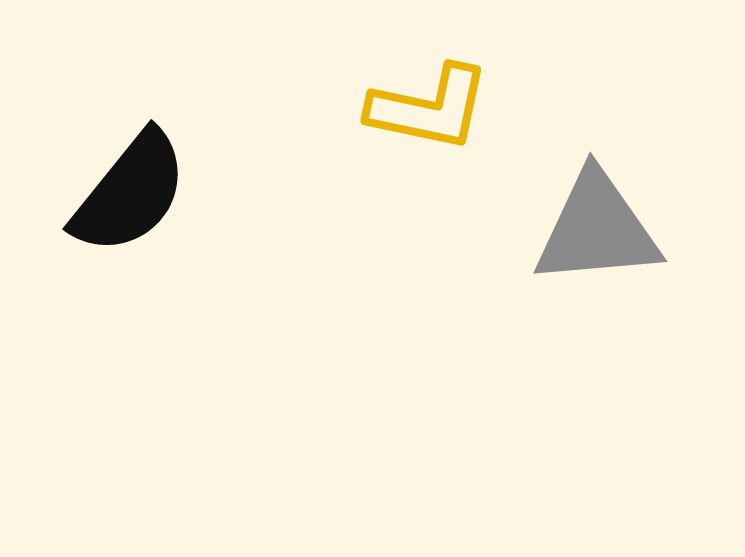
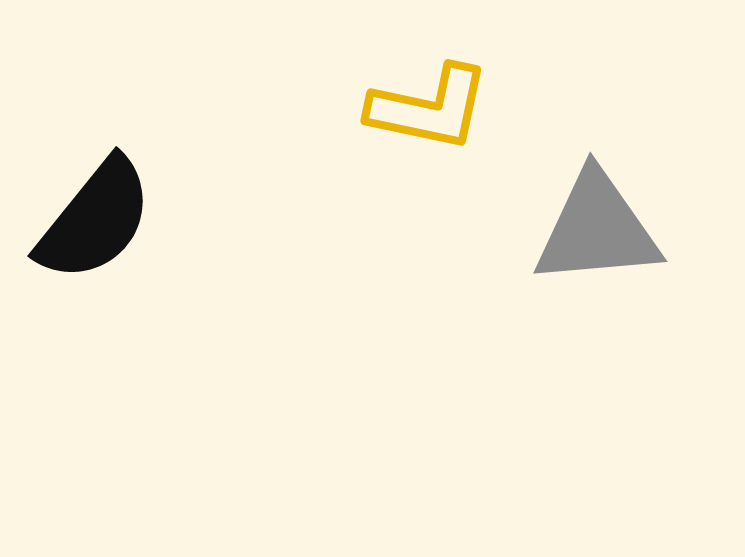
black semicircle: moved 35 px left, 27 px down
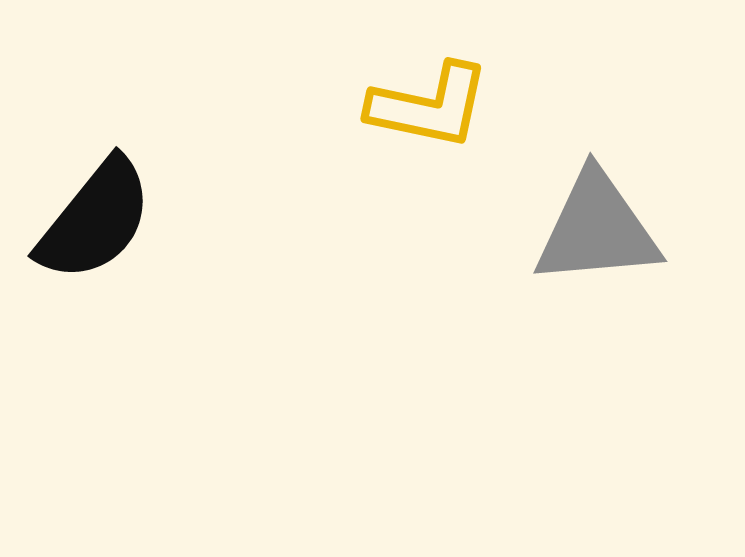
yellow L-shape: moved 2 px up
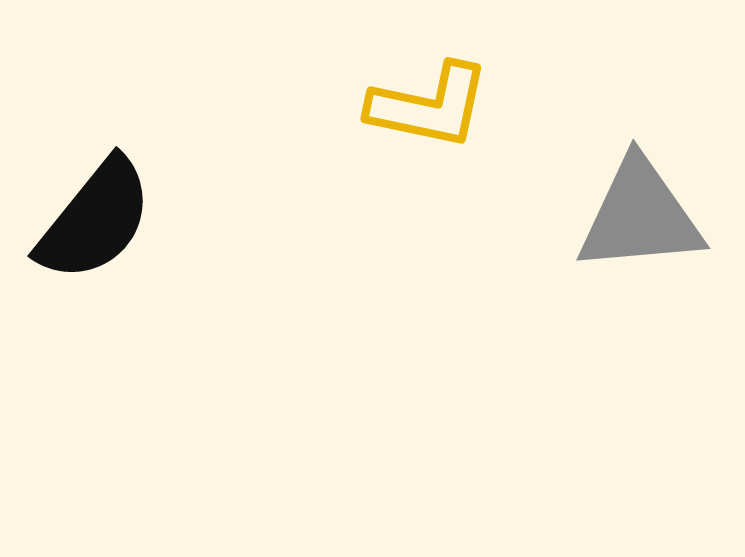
gray triangle: moved 43 px right, 13 px up
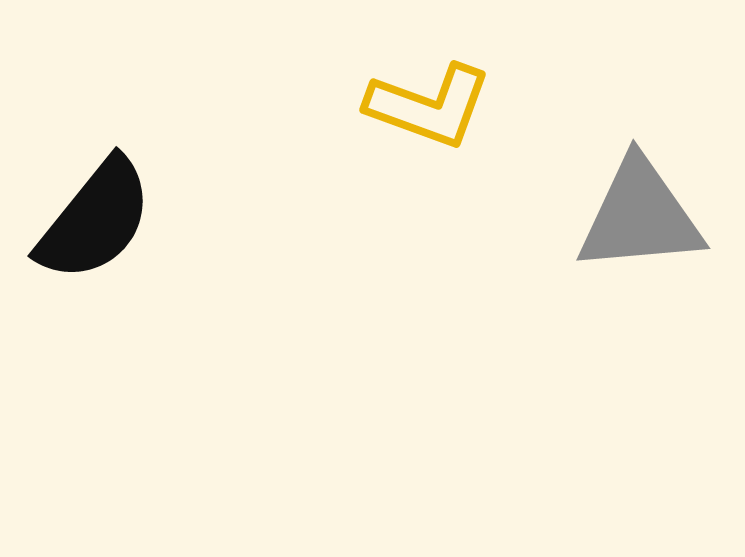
yellow L-shape: rotated 8 degrees clockwise
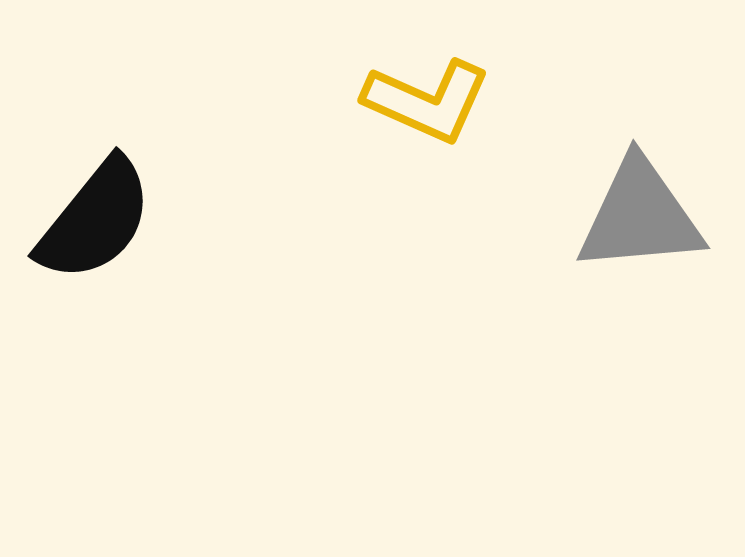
yellow L-shape: moved 2 px left, 5 px up; rotated 4 degrees clockwise
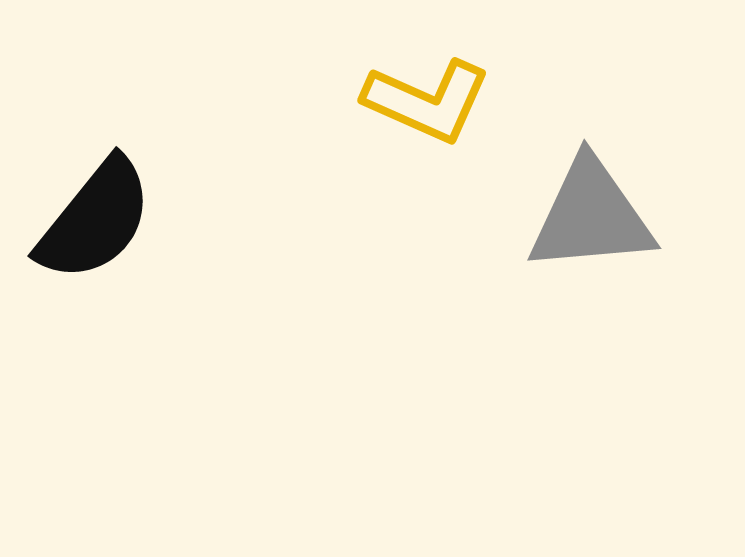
gray triangle: moved 49 px left
